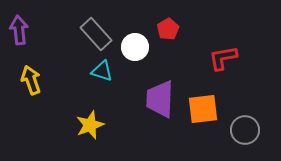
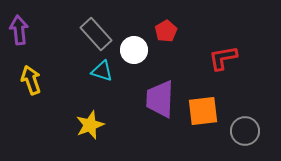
red pentagon: moved 2 px left, 2 px down
white circle: moved 1 px left, 3 px down
orange square: moved 2 px down
gray circle: moved 1 px down
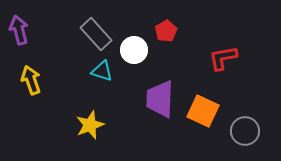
purple arrow: rotated 8 degrees counterclockwise
orange square: rotated 32 degrees clockwise
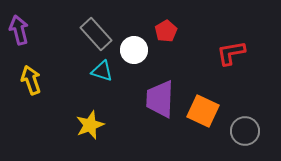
red L-shape: moved 8 px right, 5 px up
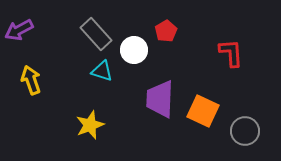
purple arrow: rotated 104 degrees counterclockwise
red L-shape: rotated 96 degrees clockwise
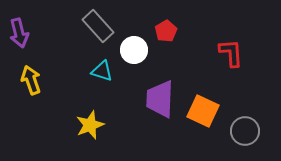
purple arrow: moved 3 px down; rotated 76 degrees counterclockwise
gray rectangle: moved 2 px right, 8 px up
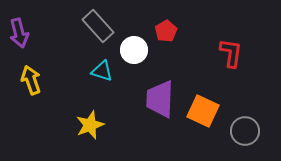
red L-shape: rotated 12 degrees clockwise
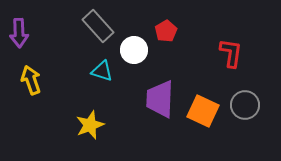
purple arrow: rotated 12 degrees clockwise
gray circle: moved 26 px up
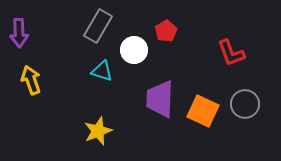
gray rectangle: rotated 72 degrees clockwise
red L-shape: rotated 152 degrees clockwise
gray circle: moved 1 px up
yellow star: moved 8 px right, 6 px down
